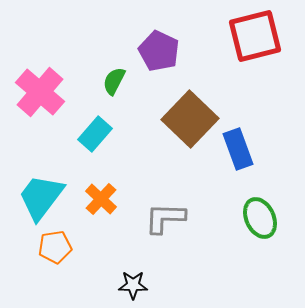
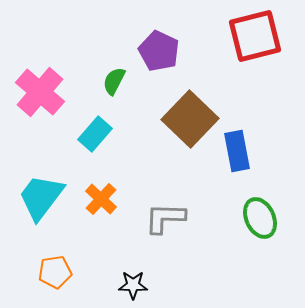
blue rectangle: moved 1 px left, 2 px down; rotated 9 degrees clockwise
orange pentagon: moved 25 px down
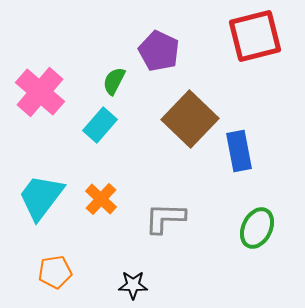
cyan rectangle: moved 5 px right, 9 px up
blue rectangle: moved 2 px right
green ellipse: moved 3 px left, 10 px down; rotated 51 degrees clockwise
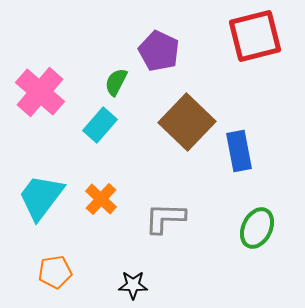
green semicircle: moved 2 px right, 1 px down
brown square: moved 3 px left, 3 px down
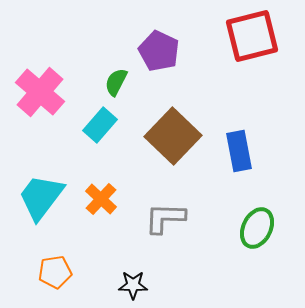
red square: moved 3 px left
brown square: moved 14 px left, 14 px down
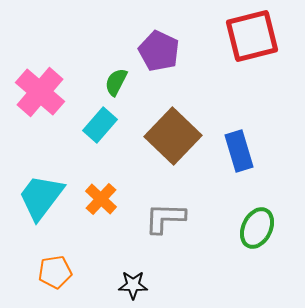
blue rectangle: rotated 6 degrees counterclockwise
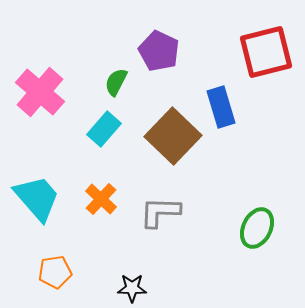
red square: moved 14 px right, 16 px down
cyan rectangle: moved 4 px right, 4 px down
blue rectangle: moved 18 px left, 44 px up
cyan trapezoid: moved 4 px left, 1 px down; rotated 102 degrees clockwise
gray L-shape: moved 5 px left, 6 px up
black star: moved 1 px left, 3 px down
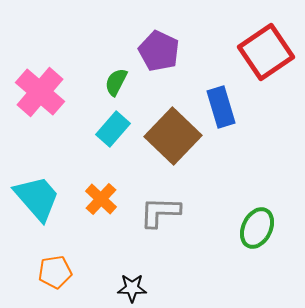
red square: rotated 20 degrees counterclockwise
cyan rectangle: moved 9 px right
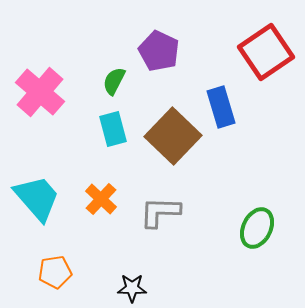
green semicircle: moved 2 px left, 1 px up
cyan rectangle: rotated 56 degrees counterclockwise
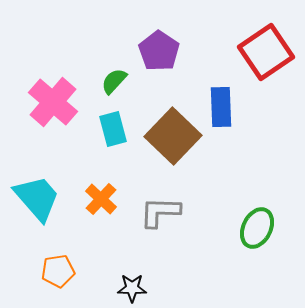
purple pentagon: rotated 9 degrees clockwise
green semicircle: rotated 16 degrees clockwise
pink cross: moved 13 px right, 10 px down
blue rectangle: rotated 15 degrees clockwise
orange pentagon: moved 3 px right, 1 px up
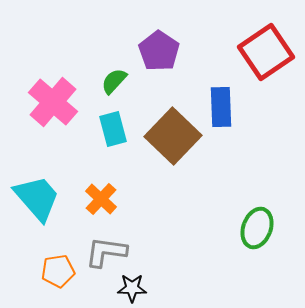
gray L-shape: moved 54 px left, 40 px down; rotated 6 degrees clockwise
green ellipse: rotated 6 degrees counterclockwise
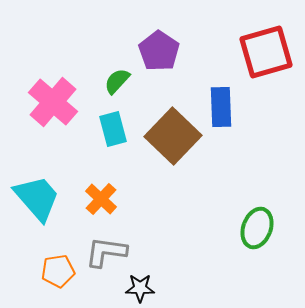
red square: rotated 18 degrees clockwise
green semicircle: moved 3 px right
black star: moved 8 px right
